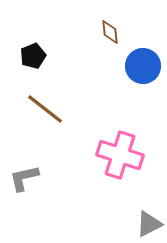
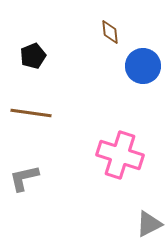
brown line: moved 14 px left, 4 px down; rotated 30 degrees counterclockwise
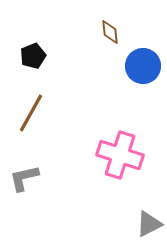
brown line: rotated 69 degrees counterclockwise
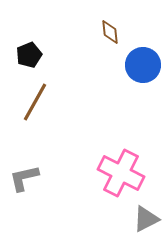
black pentagon: moved 4 px left, 1 px up
blue circle: moved 1 px up
brown line: moved 4 px right, 11 px up
pink cross: moved 1 px right, 18 px down; rotated 9 degrees clockwise
gray triangle: moved 3 px left, 5 px up
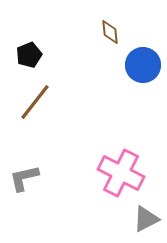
brown line: rotated 9 degrees clockwise
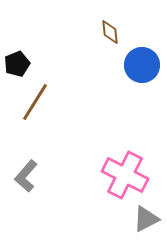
black pentagon: moved 12 px left, 9 px down
blue circle: moved 1 px left
brown line: rotated 6 degrees counterclockwise
pink cross: moved 4 px right, 2 px down
gray L-shape: moved 2 px right, 2 px up; rotated 36 degrees counterclockwise
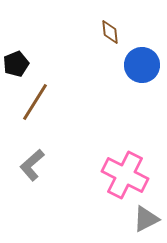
black pentagon: moved 1 px left
gray L-shape: moved 6 px right, 11 px up; rotated 8 degrees clockwise
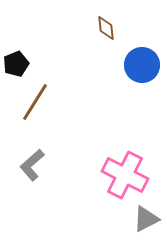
brown diamond: moved 4 px left, 4 px up
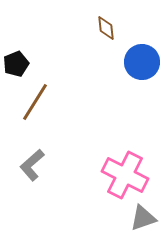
blue circle: moved 3 px up
gray triangle: moved 3 px left, 1 px up; rotated 8 degrees clockwise
